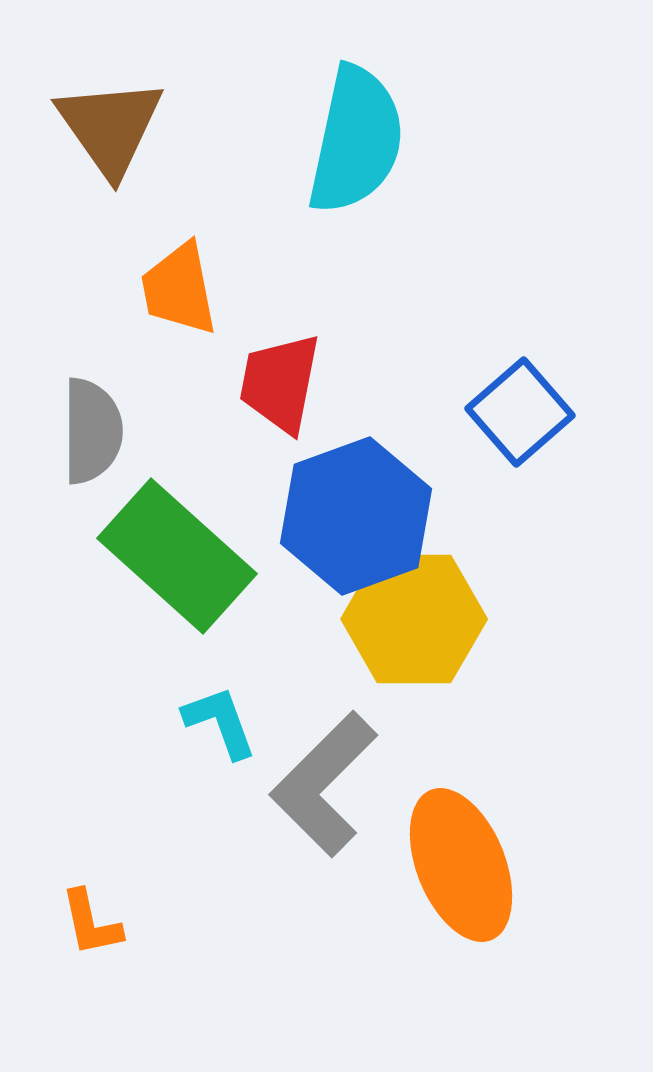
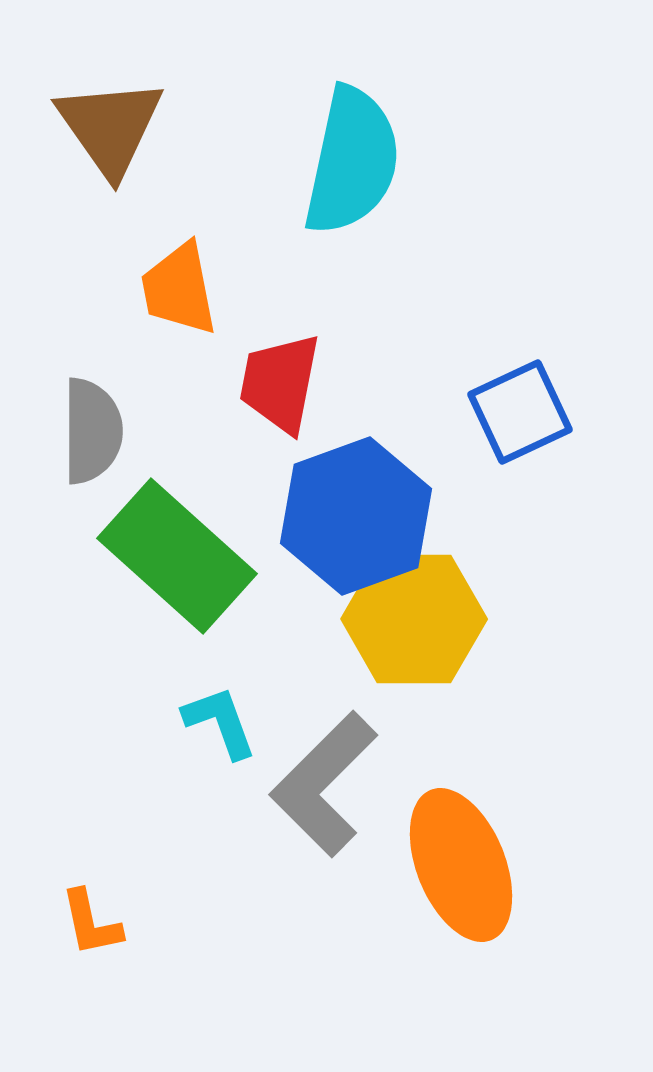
cyan semicircle: moved 4 px left, 21 px down
blue square: rotated 16 degrees clockwise
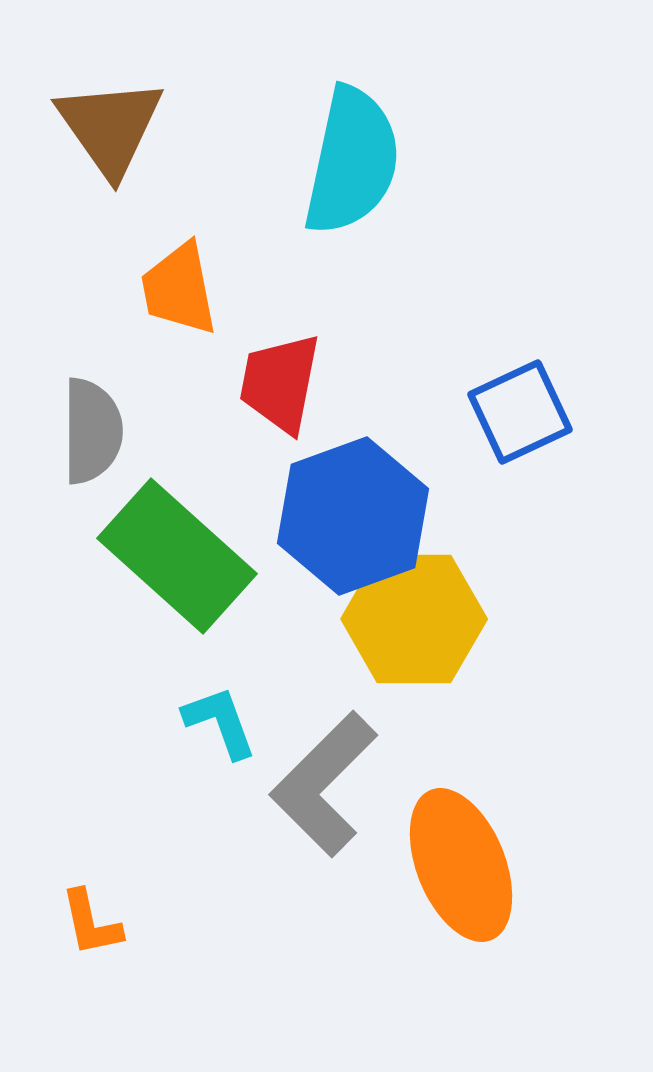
blue hexagon: moved 3 px left
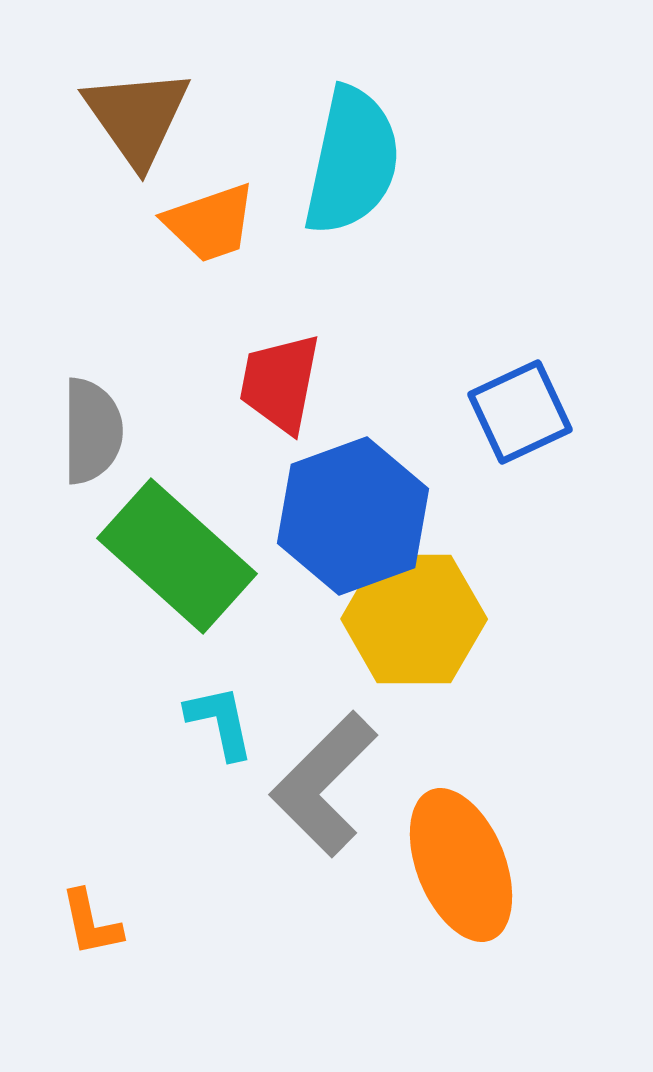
brown triangle: moved 27 px right, 10 px up
orange trapezoid: moved 31 px right, 66 px up; rotated 98 degrees counterclockwise
cyan L-shape: rotated 8 degrees clockwise
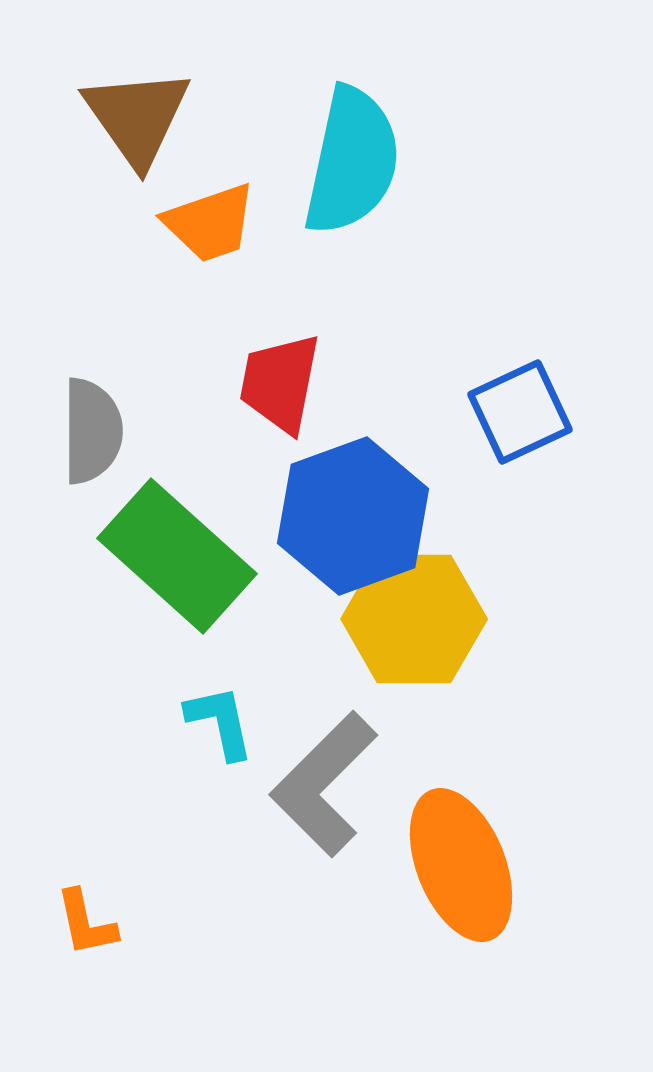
orange L-shape: moved 5 px left
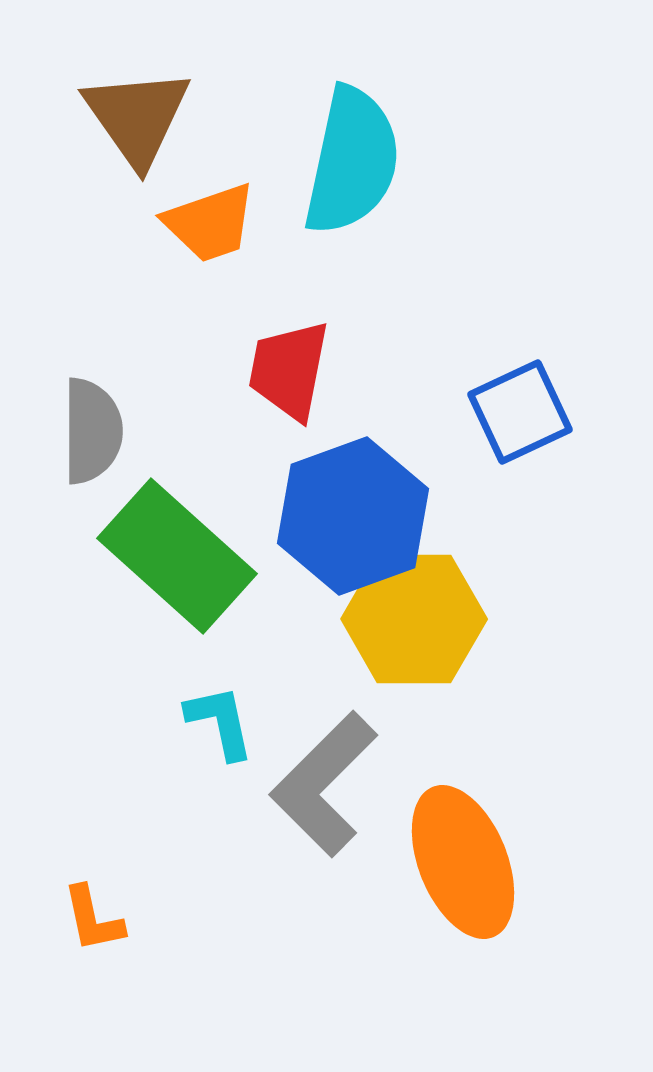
red trapezoid: moved 9 px right, 13 px up
orange ellipse: moved 2 px right, 3 px up
orange L-shape: moved 7 px right, 4 px up
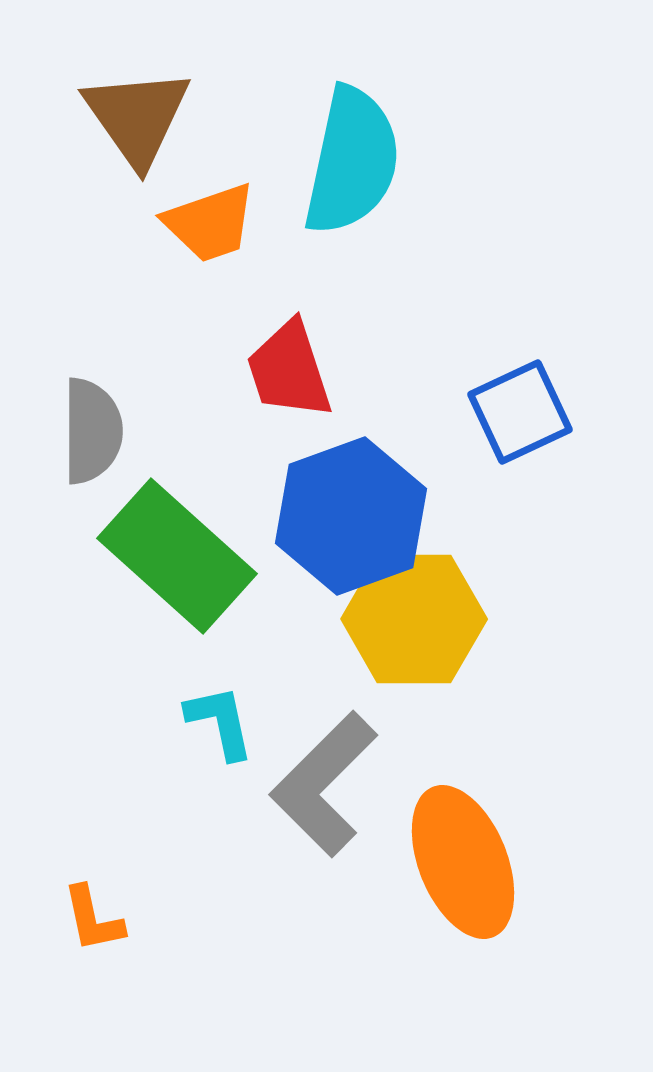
red trapezoid: rotated 29 degrees counterclockwise
blue hexagon: moved 2 px left
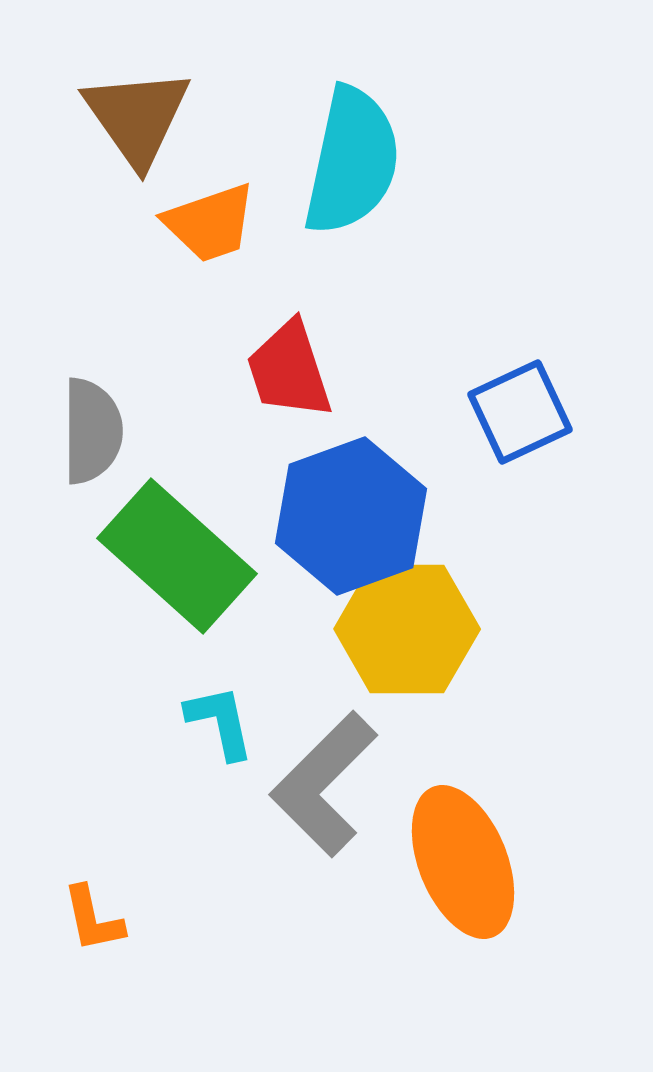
yellow hexagon: moved 7 px left, 10 px down
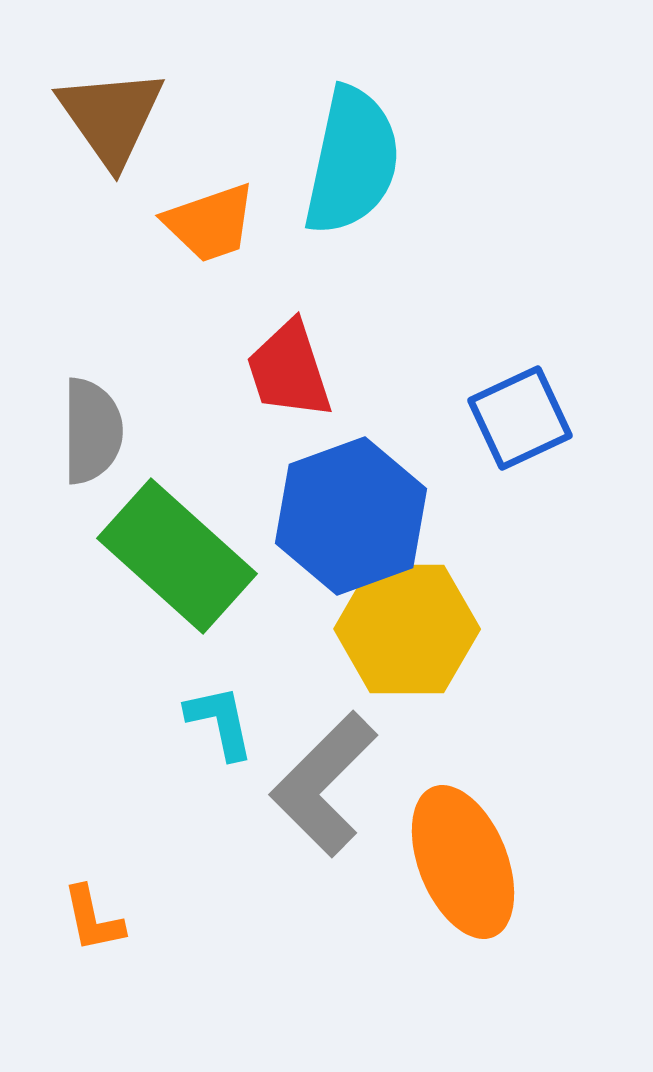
brown triangle: moved 26 px left
blue square: moved 6 px down
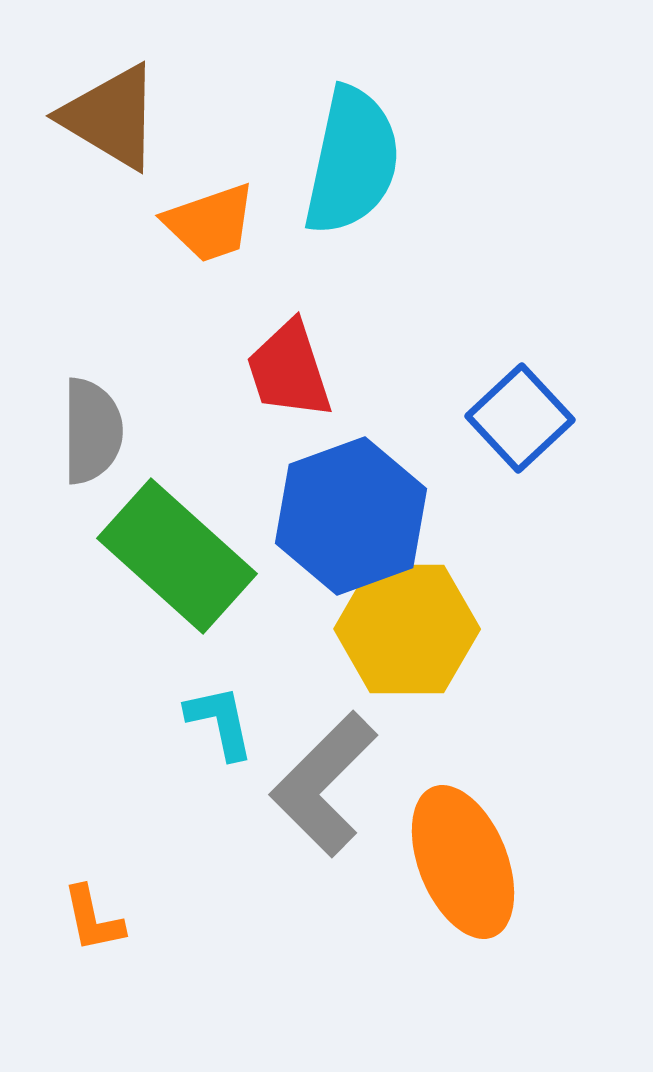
brown triangle: rotated 24 degrees counterclockwise
blue square: rotated 18 degrees counterclockwise
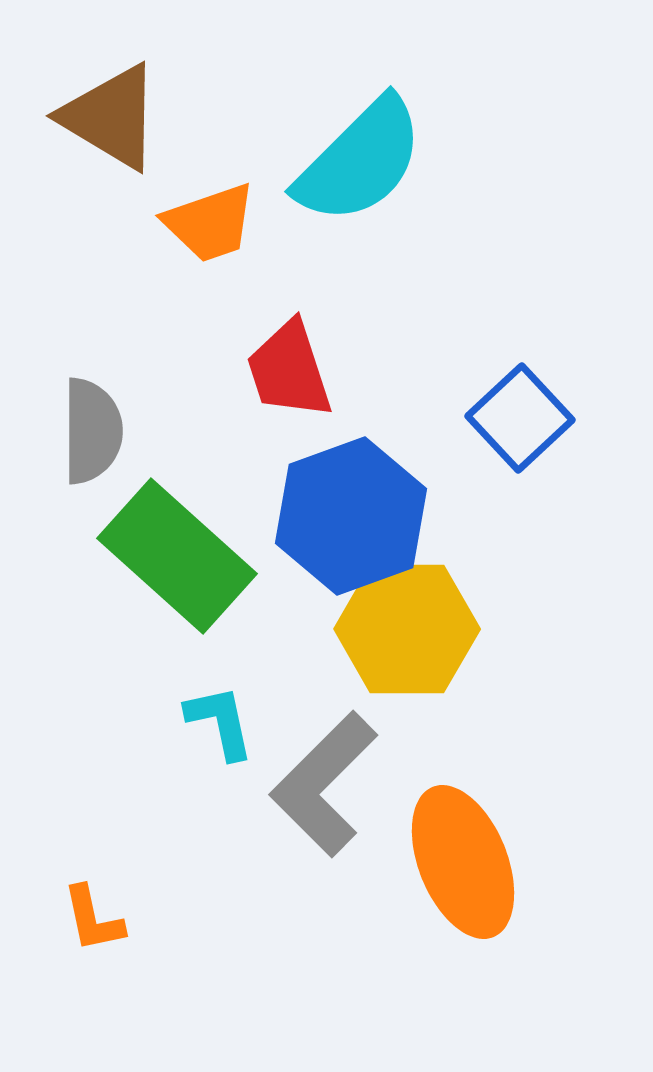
cyan semicircle: moved 8 px right; rotated 33 degrees clockwise
